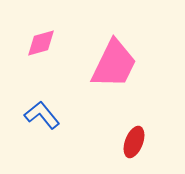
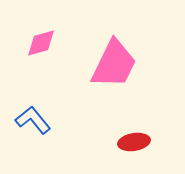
blue L-shape: moved 9 px left, 5 px down
red ellipse: rotated 60 degrees clockwise
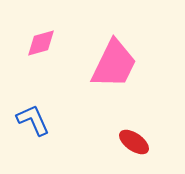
blue L-shape: rotated 15 degrees clockwise
red ellipse: rotated 44 degrees clockwise
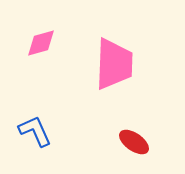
pink trapezoid: rotated 24 degrees counterclockwise
blue L-shape: moved 2 px right, 11 px down
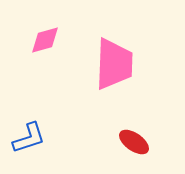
pink diamond: moved 4 px right, 3 px up
blue L-shape: moved 6 px left, 7 px down; rotated 96 degrees clockwise
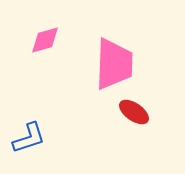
red ellipse: moved 30 px up
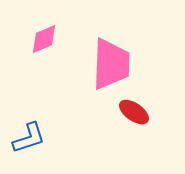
pink diamond: moved 1 px left, 1 px up; rotated 8 degrees counterclockwise
pink trapezoid: moved 3 px left
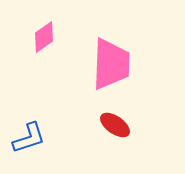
pink diamond: moved 2 px up; rotated 12 degrees counterclockwise
red ellipse: moved 19 px left, 13 px down
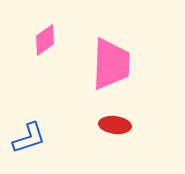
pink diamond: moved 1 px right, 3 px down
red ellipse: rotated 28 degrees counterclockwise
